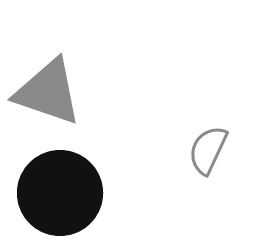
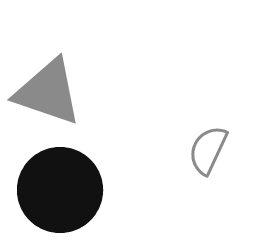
black circle: moved 3 px up
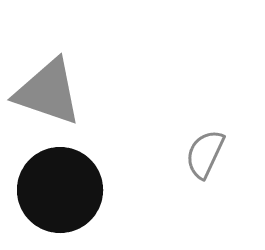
gray semicircle: moved 3 px left, 4 px down
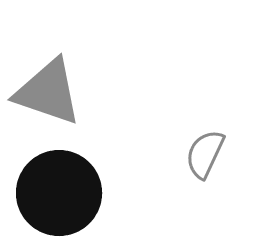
black circle: moved 1 px left, 3 px down
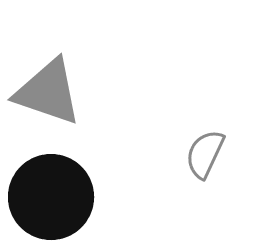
black circle: moved 8 px left, 4 px down
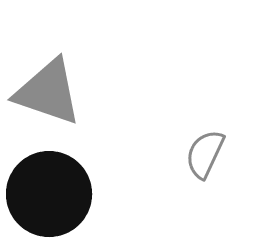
black circle: moved 2 px left, 3 px up
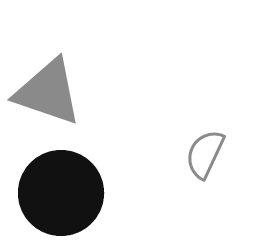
black circle: moved 12 px right, 1 px up
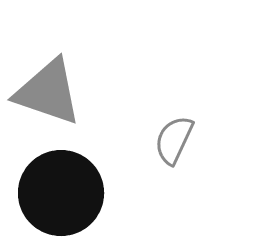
gray semicircle: moved 31 px left, 14 px up
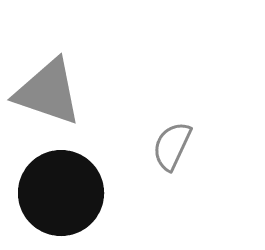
gray semicircle: moved 2 px left, 6 px down
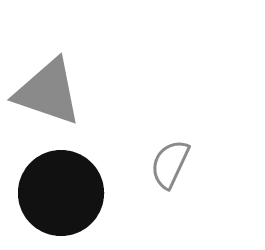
gray semicircle: moved 2 px left, 18 px down
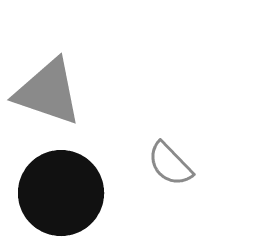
gray semicircle: rotated 69 degrees counterclockwise
